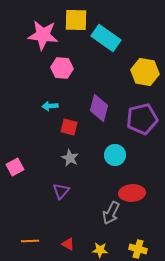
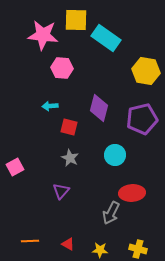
yellow hexagon: moved 1 px right, 1 px up
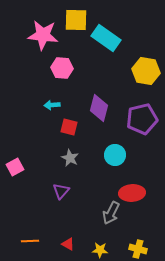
cyan arrow: moved 2 px right, 1 px up
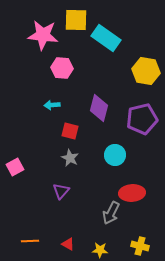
red square: moved 1 px right, 4 px down
yellow cross: moved 2 px right, 3 px up
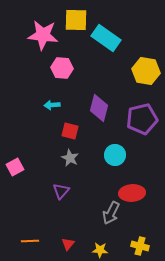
red triangle: rotated 40 degrees clockwise
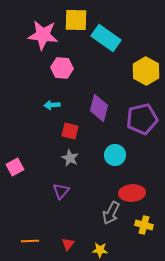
yellow hexagon: rotated 20 degrees clockwise
yellow cross: moved 4 px right, 21 px up
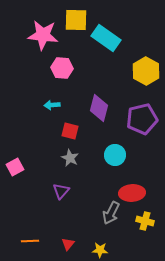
yellow cross: moved 1 px right, 4 px up
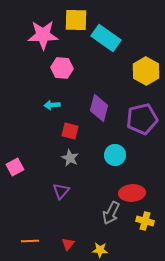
pink star: rotated 8 degrees counterclockwise
